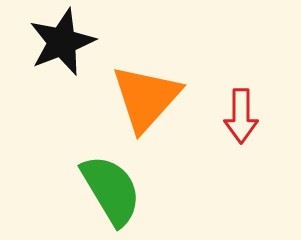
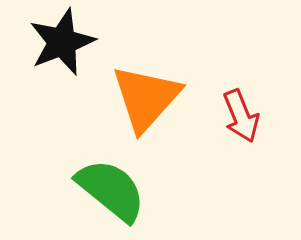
red arrow: rotated 22 degrees counterclockwise
green semicircle: rotated 20 degrees counterclockwise
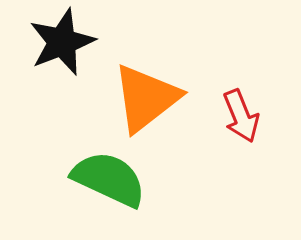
orange triangle: rotated 10 degrees clockwise
green semicircle: moved 2 px left, 11 px up; rotated 14 degrees counterclockwise
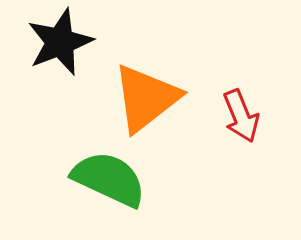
black star: moved 2 px left
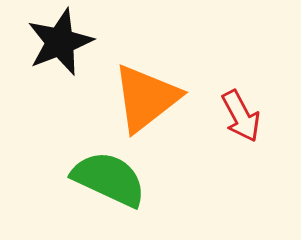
red arrow: rotated 6 degrees counterclockwise
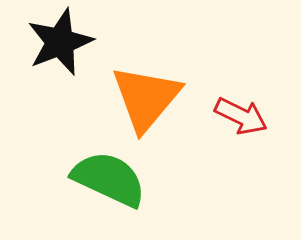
orange triangle: rotated 12 degrees counterclockwise
red arrow: rotated 36 degrees counterclockwise
